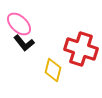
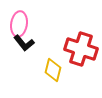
pink ellipse: rotated 55 degrees clockwise
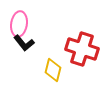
red cross: moved 1 px right
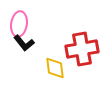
red cross: rotated 28 degrees counterclockwise
yellow diamond: moved 2 px right, 2 px up; rotated 20 degrees counterclockwise
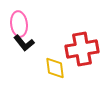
pink ellipse: rotated 15 degrees counterclockwise
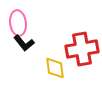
pink ellipse: moved 1 px left, 1 px up
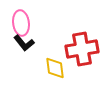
pink ellipse: moved 3 px right
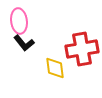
pink ellipse: moved 2 px left, 2 px up
